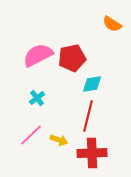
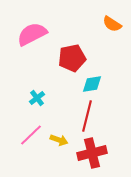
pink semicircle: moved 6 px left, 21 px up
red line: moved 1 px left
red cross: rotated 12 degrees counterclockwise
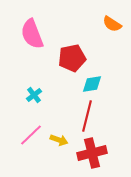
pink semicircle: rotated 84 degrees counterclockwise
cyan cross: moved 3 px left, 3 px up
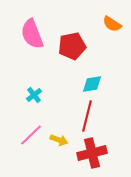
red pentagon: moved 12 px up
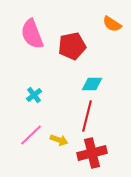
cyan diamond: rotated 10 degrees clockwise
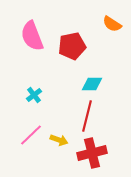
pink semicircle: moved 2 px down
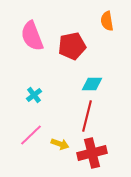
orange semicircle: moved 5 px left, 3 px up; rotated 48 degrees clockwise
yellow arrow: moved 1 px right, 4 px down
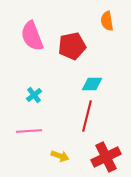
pink line: moved 2 px left, 4 px up; rotated 40 degrees clockwise
yellow arrow: moved 12 px down
red cross: moved 14 px right, 4 px down; rotated 12 degrees counterclockwise
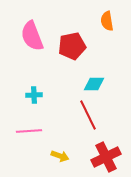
cyan diamond: moved 2 px right
cyan cross: rotated 35 degrees clockwise
red line: moved 1 px right, 1 px up; rotated 40 degrees counterclockwise
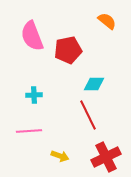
orange semicircle: rotated 138 degrees clockwise
red pentagon: moved 4 px left, 4 px down
